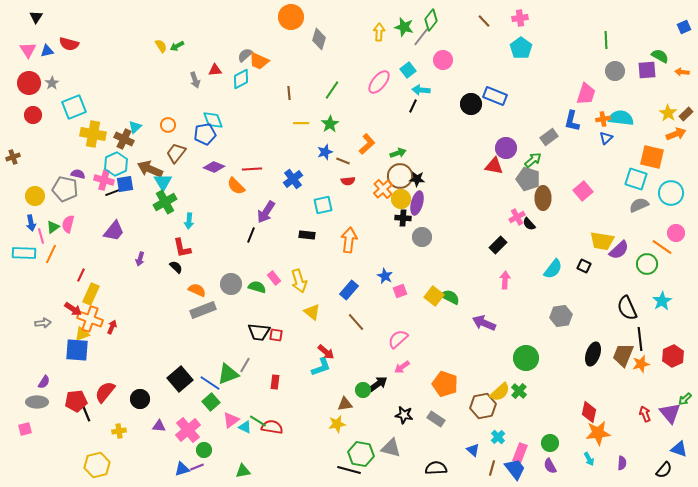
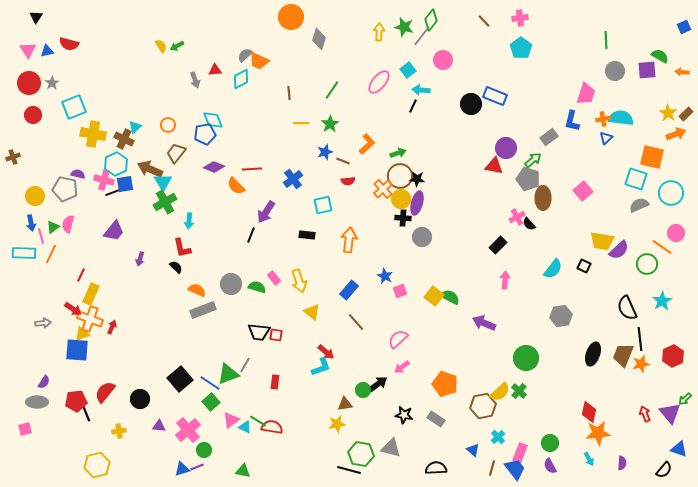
green triangle at (243, 471): rotated 21 degrees clockwise
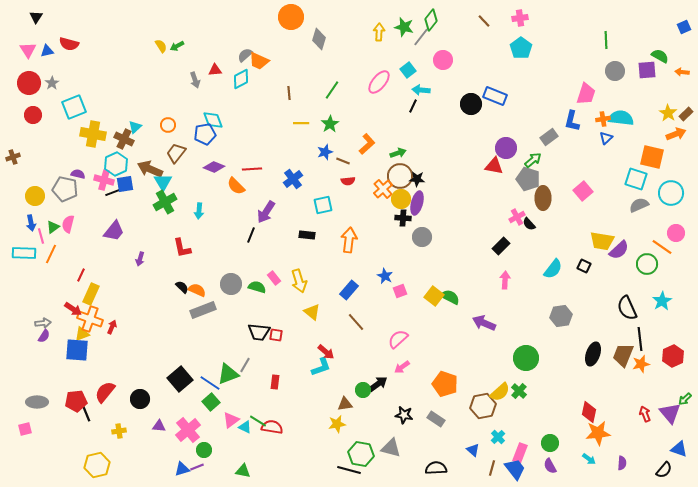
cyan arrow at (189, 221): moved 10 px right, 10 px up
black rectangle at (498, 245): moved 3 px right, 1 px down
black semicircle at (176, 267): moved 6 px right, 20 px down
purple semicircle at (44, 382): moved 46 px up
cyan arrow at (589, 459): rotated 24 degrees counterclockwise
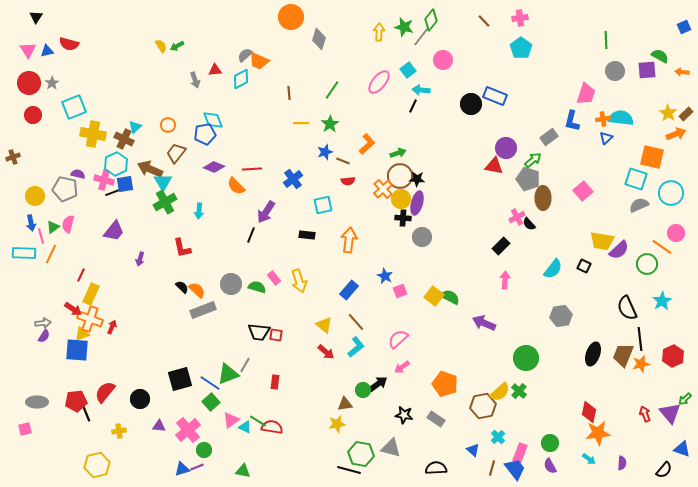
orange semicircle at (197, 290): rotated 18 degrees clockwise
yellow triangle at (312, 312): moved 12 px right, 13 px down
cyan L-shape at (321, 367): moved 35 px right, 20 px up; rotated 20 degrees counterclockwise
black square at (180, 379): rotated 25 degrees clockwise
blue triangle at (679, 449): moved 3 px right
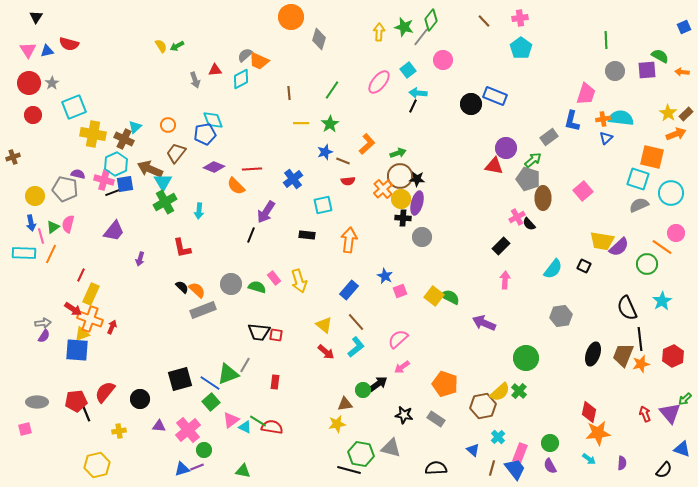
cyan arrow at (421, 90): moved 3 px left, 3 px down
cyan square at (636, 179): moved 2 px right
purple semicircle at (619, 250): moved 3 px up
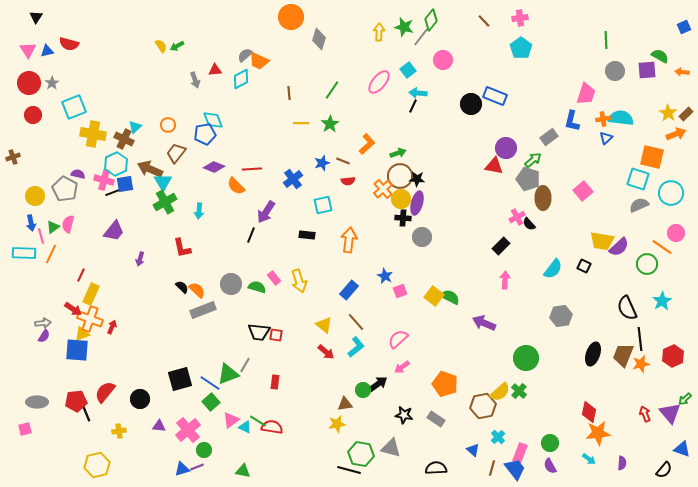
blue star at (325, 152): moved 3 px left, 11 px down
gray pentagon at (65, 189): rotated 15 degrees clockwise
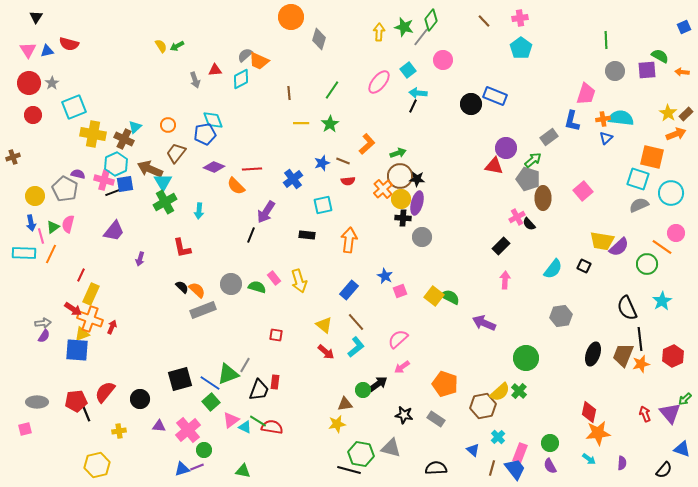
black trapezoid at (259, 332): moved 58 px down; rotated 75 degrees counterclockwise
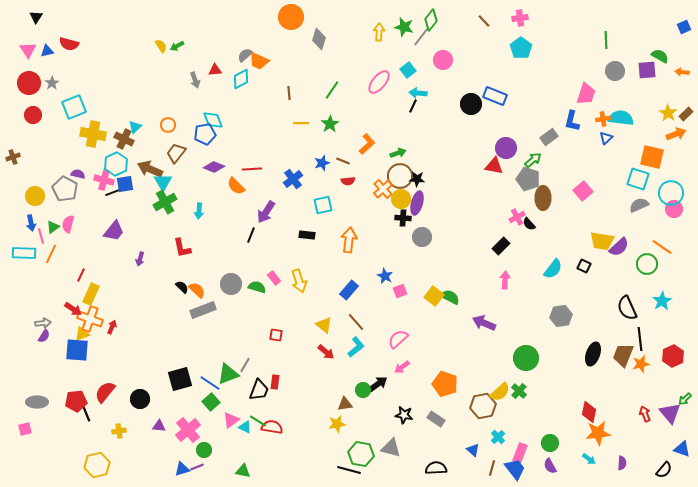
pink circle at (676, 233): moved 2 px left, 24 px up
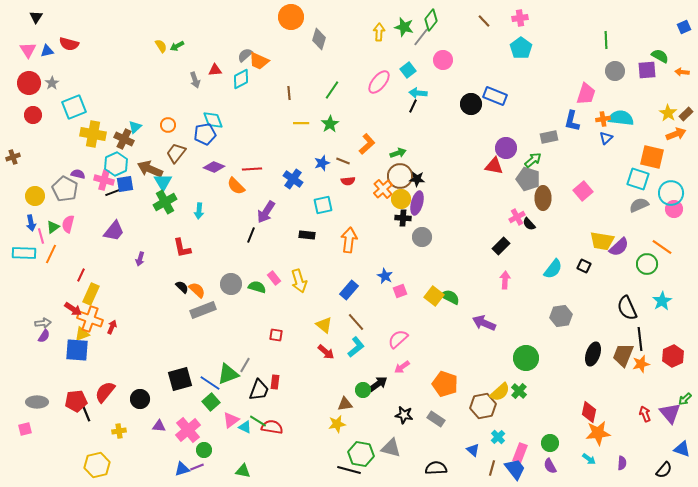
gray rectangle at (549, 137): rotated 24 degrees clockwise
blue cross at (293, 179): rotated 18 degrees counterclockwise
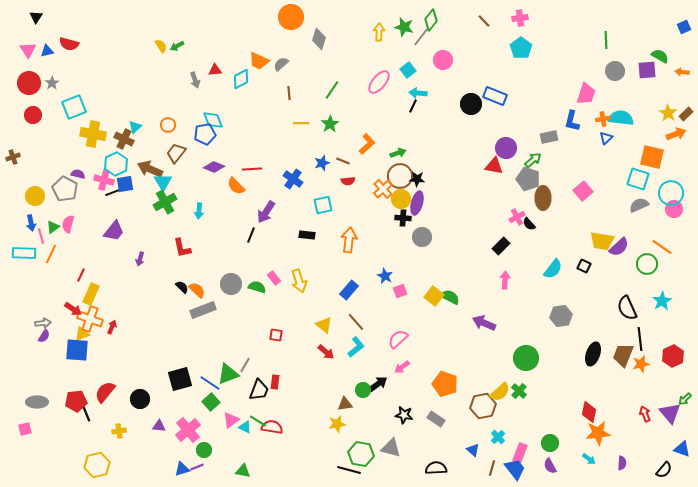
gray semicircle at (245, 55): moved 36 px right, 9 px down
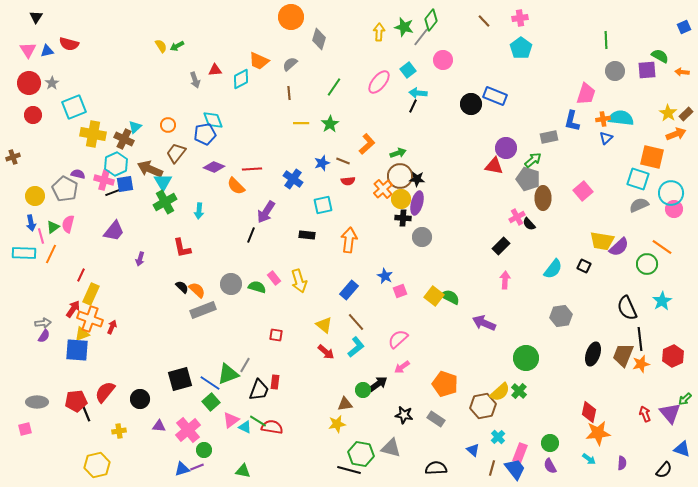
gray semicircle at (281, 64): moved 9 px right
green line at (332, 90): moved 2 px right, 3 px up
red arrow at (73, 309): rotated 90 degrees counterclockwise
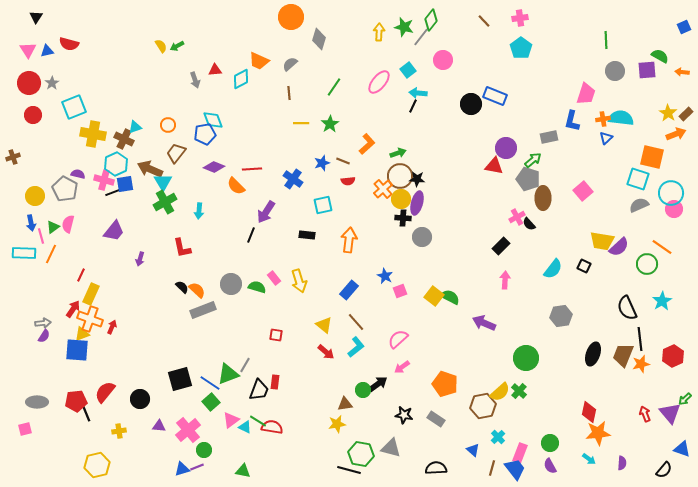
cyan triangle at (135, 127): rotated 24 degrees clockwise
